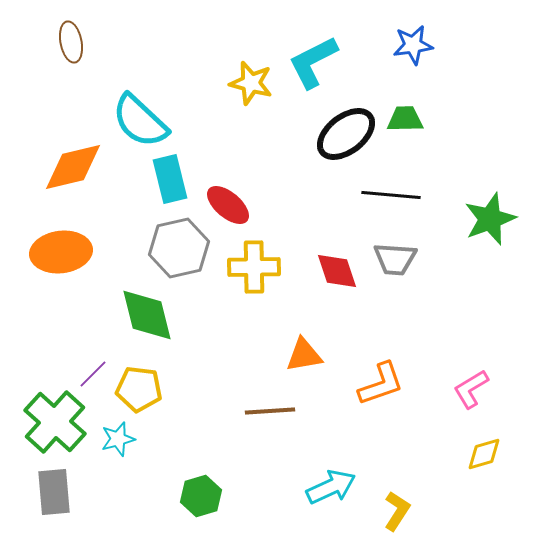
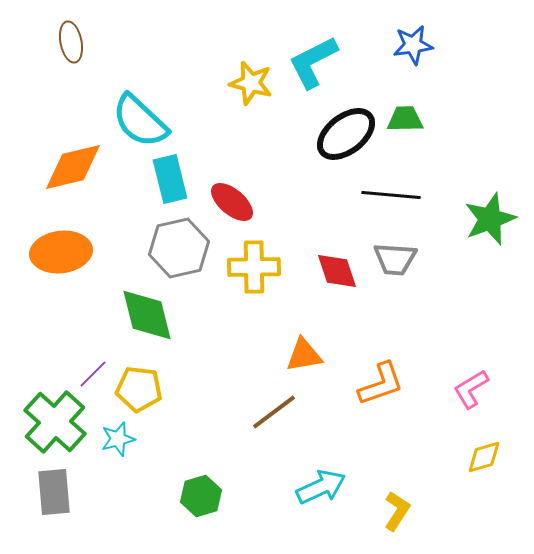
red ellipse: moved 4 px right, 3 px up
brown line: moved 4 px right, 1 px down; rotated 33 degrees counterclockwise
yellow diamond: moved 3 px down
cyan arrow: moved 10 px left
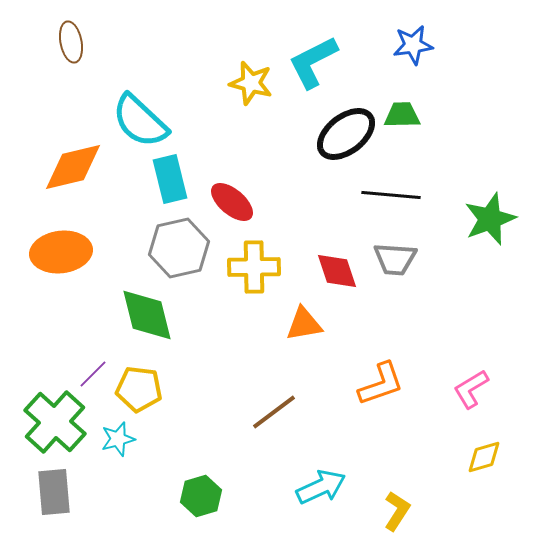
green trapezoid: moved 3 px left, 4 px up
orange triangle: moved 31 px up
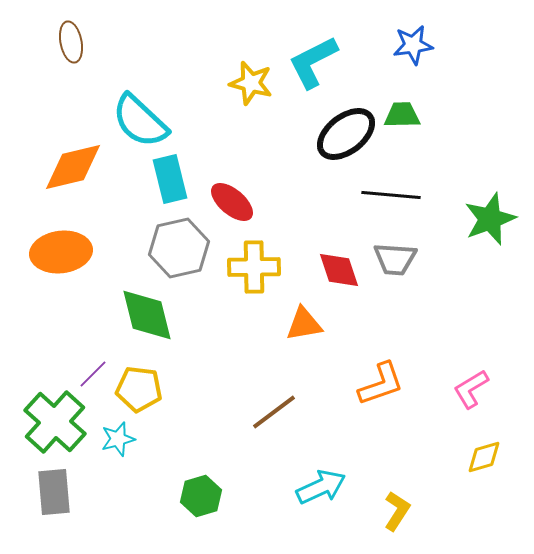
red diamond: moved 2 px right, 1 px up
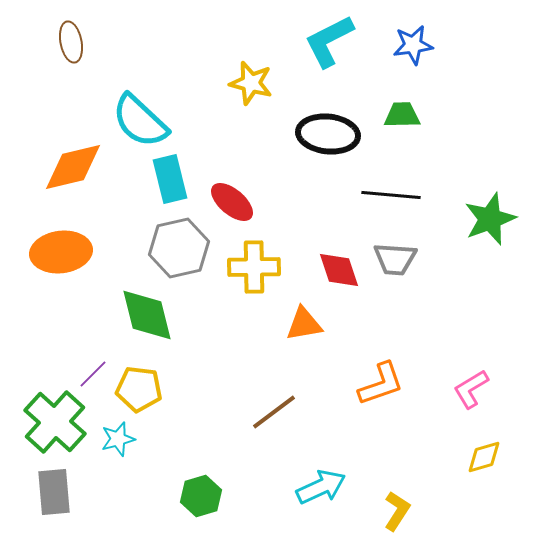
cyan L-shape: moved 16 px right, 21 px up
black ellipse: moved 18 px left; rotated 44 degrees clockwise
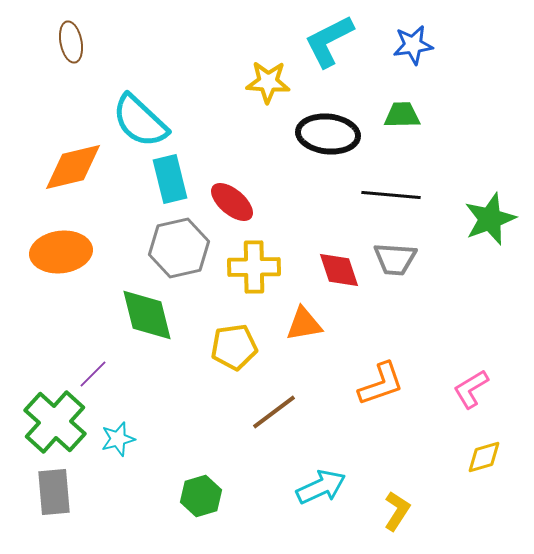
yellow star: moved 17 px right, 1 px up; rotated 12 degrees counterclockwise
yellow pentagon: moved 95 px right, 42 px up; rotated 15 degrees counterclockwise
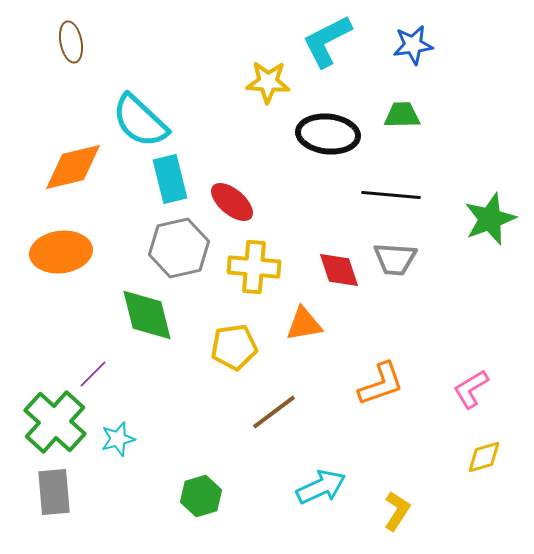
cyan L-shape: moved 2 px left
yellow cross: rotated 6 degrees clockwise
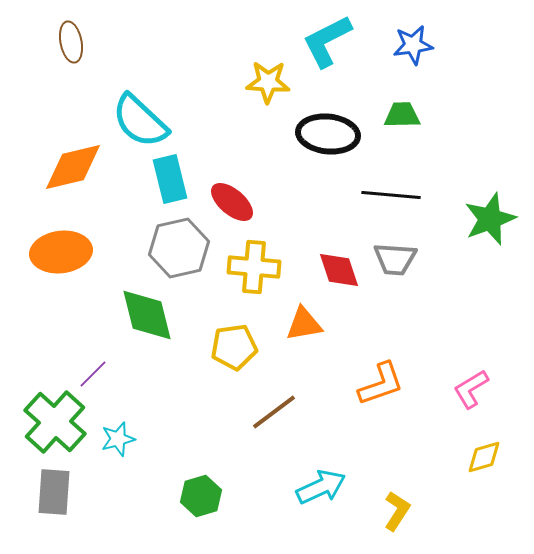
gray rectangle: rotated 9 degrees clockwise
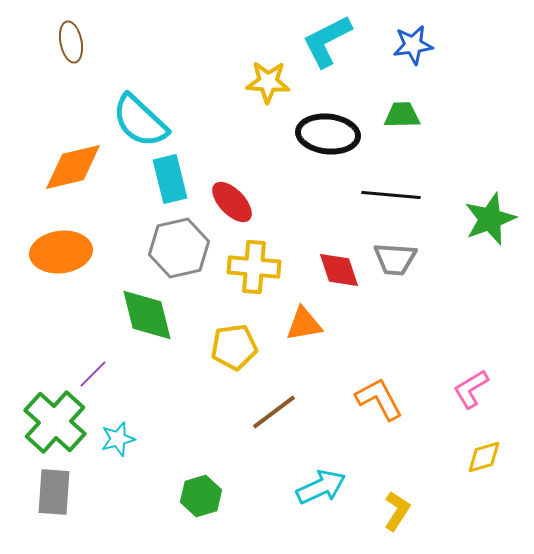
red ellipse: rotated 6 degrees clockwise
orange L-shape: moved 2 px left, 15 px down; rotated 99 degrees counterclockwise
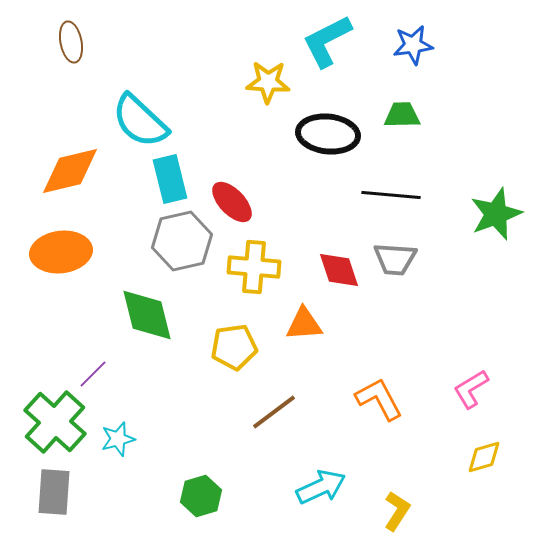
orange diamond: moved 3 px left, 4 px down
green star: moved 6 px right, 5 px up
gray hexagon: moved 3 px right, 7 px up
orange triangle: rotated 6 degrees clockwise
